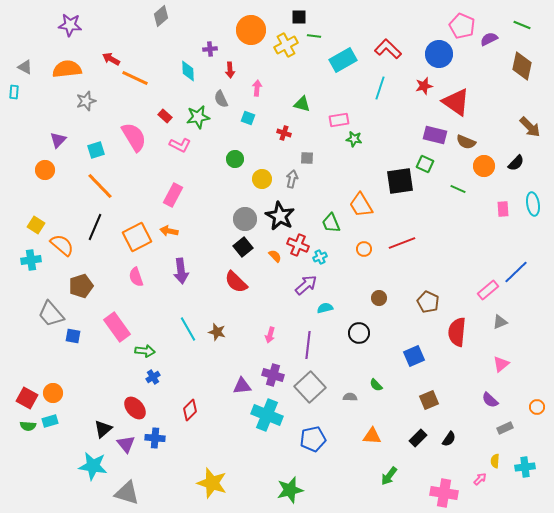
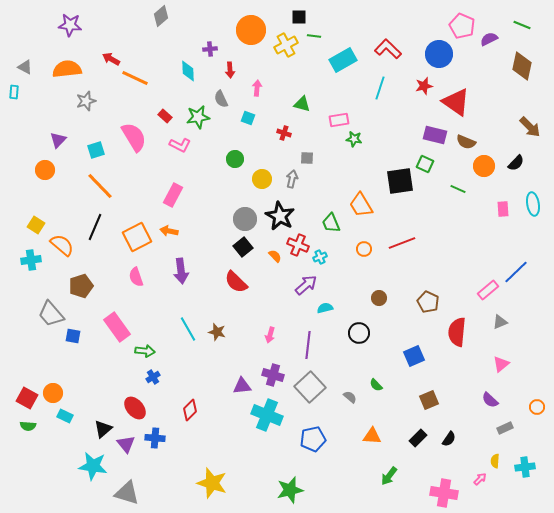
gray semicircle at (350, 397): rotated 40 degrees clockwise
cyan rectangle at (50, 421): moved 15 px right, 5 px up; rotated 42 degrees clockwise
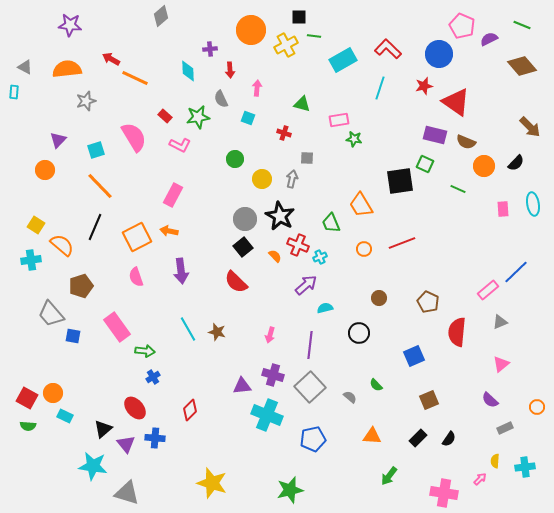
brown diamond at (522, 66): rotated 52 degrees counterclockwise
purple line at (308, 345): moved 2 px right
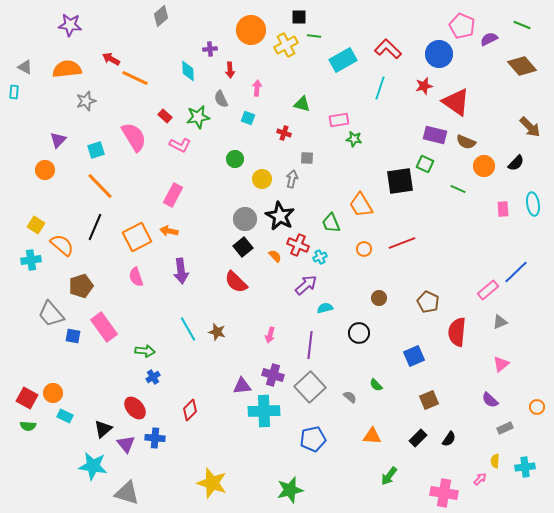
pink rectangle at (117, 327): moved 13 px left
cyan cross at (267, 415): moved 3 px left, 4 px up; rotated 24 degrees counterclockwise
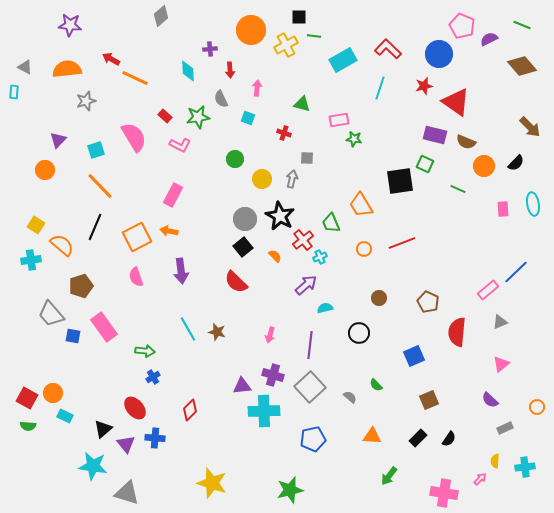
red cross at (298, 245): moved 5 px right, 5 px up; rotated 30 degrees clockwise
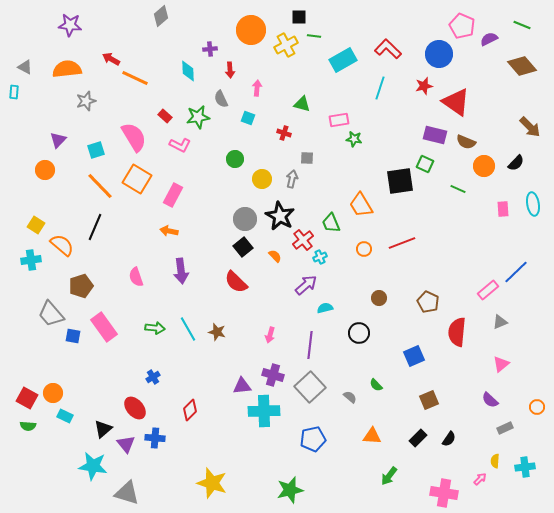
orange square at (137, 237): moved 58 px up; rotated 32 degrees counterclockwise
green arrow at (145, 351): moved 10 px right, 23 px up
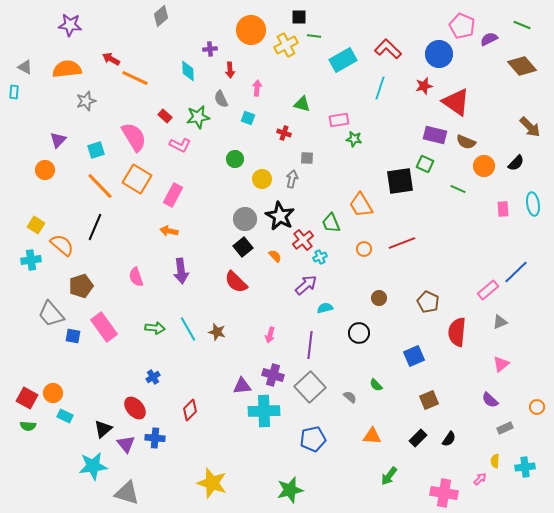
cyan star at (93, 466): rotated 16 degrees counterclockwise
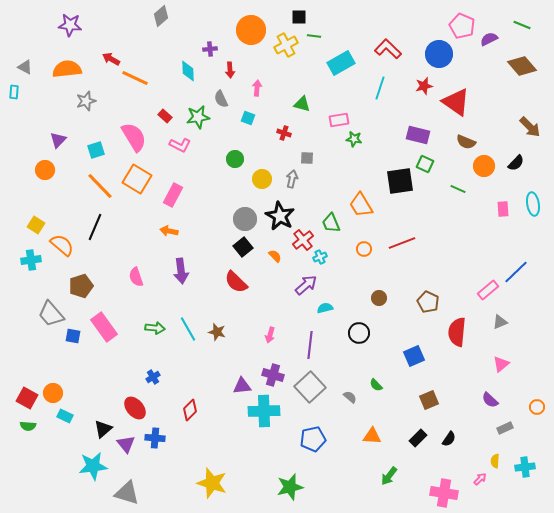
cyan rectangle at (343, 60): moved 2 px left, 3 px down
purple rectangle at (435, 135): moved 17 px left
green star at (290, 490): moved 3 px up
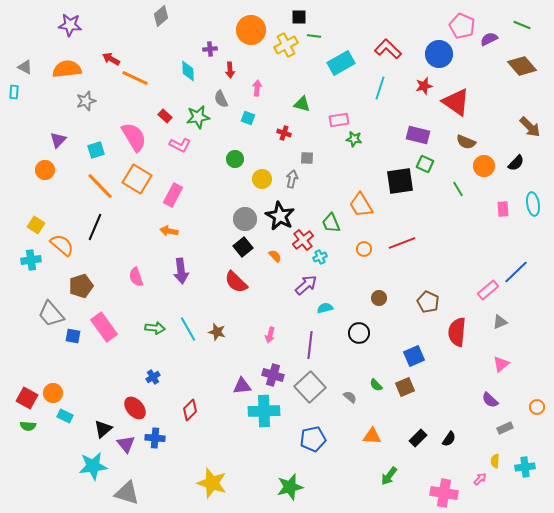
green line at (458, 189): rotated 35 degrees clockwise
brown square at (429, 400): moved 24 px left, 13 px up
